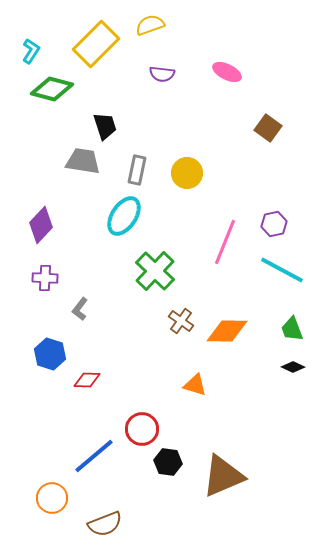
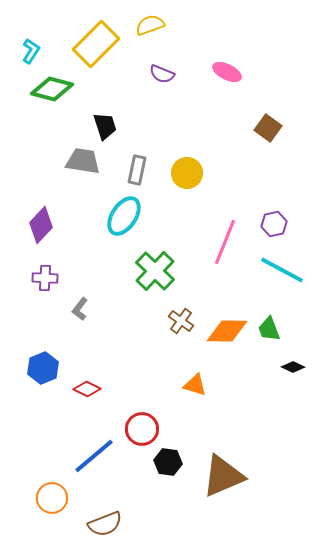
purple semicircle: rotated 15 degrees clockwise
green trapezoid: moved 23 px left
blue hexagon: moved 7 px left, 14 px down; rotated 20 degrees clockwise
red diamond: moved 9 px down; rotated 24 degrees clockwise
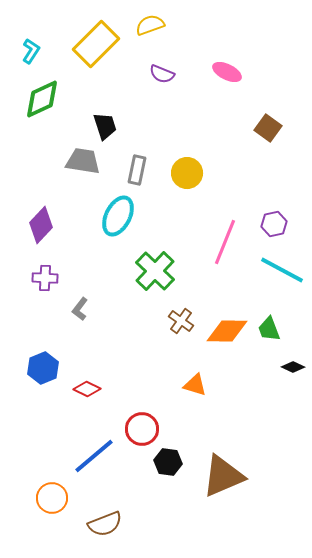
green diamond: moved 10 px left, 10 px down; rotated 39 degrees counterclockwise
cyan ellipse: moved 6 px left; rotated 6 degrees counterclockwise
